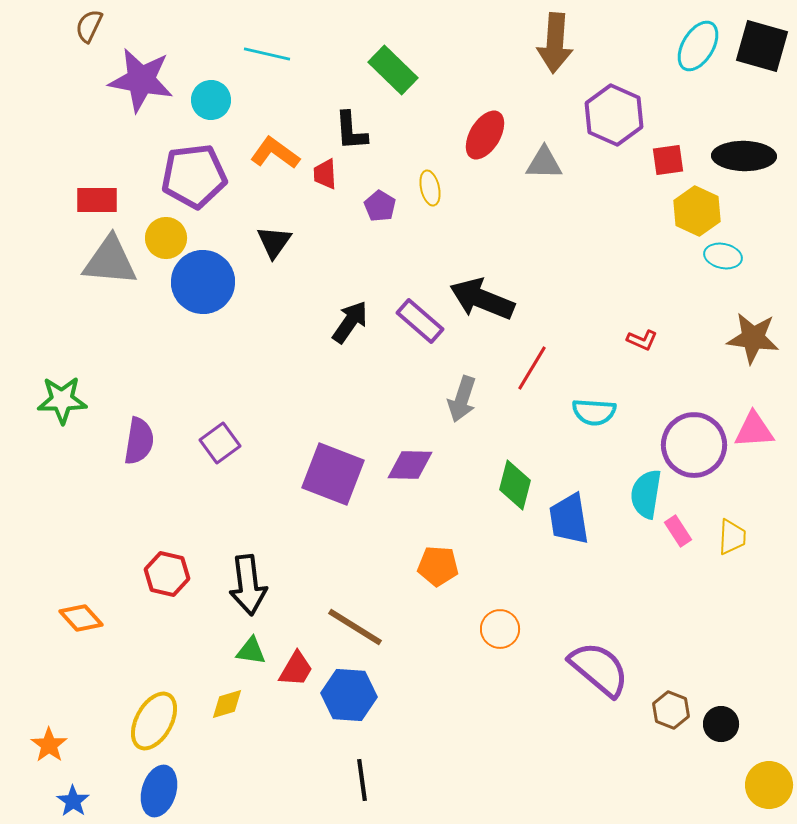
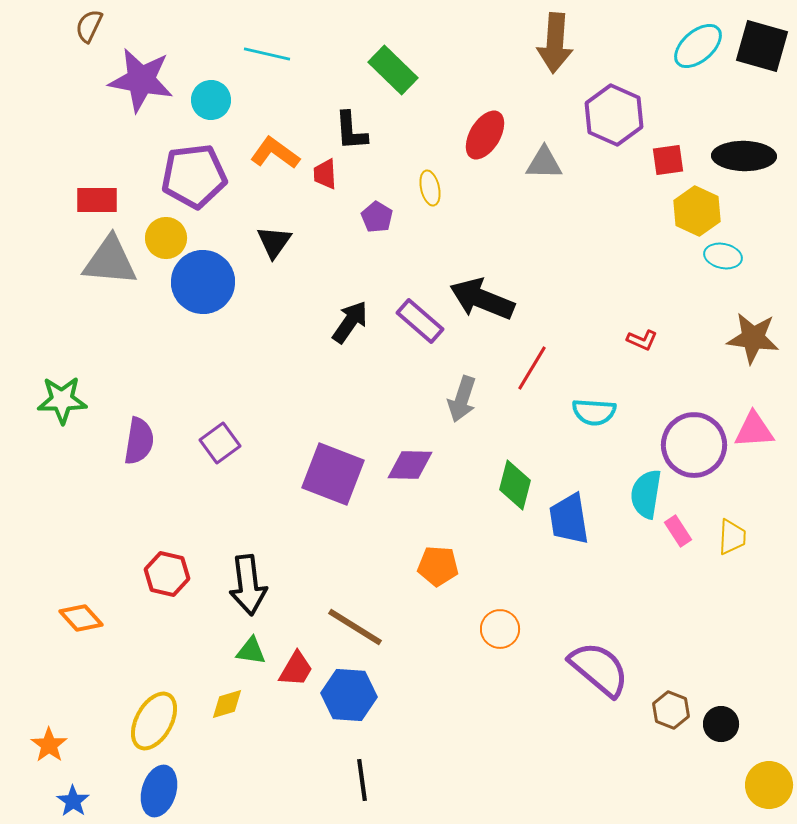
cyan ellipse at (698, 46): rotated 18 degrees clockwise
purple pentagon at (380, 206): moved 3 px left, 11 px down
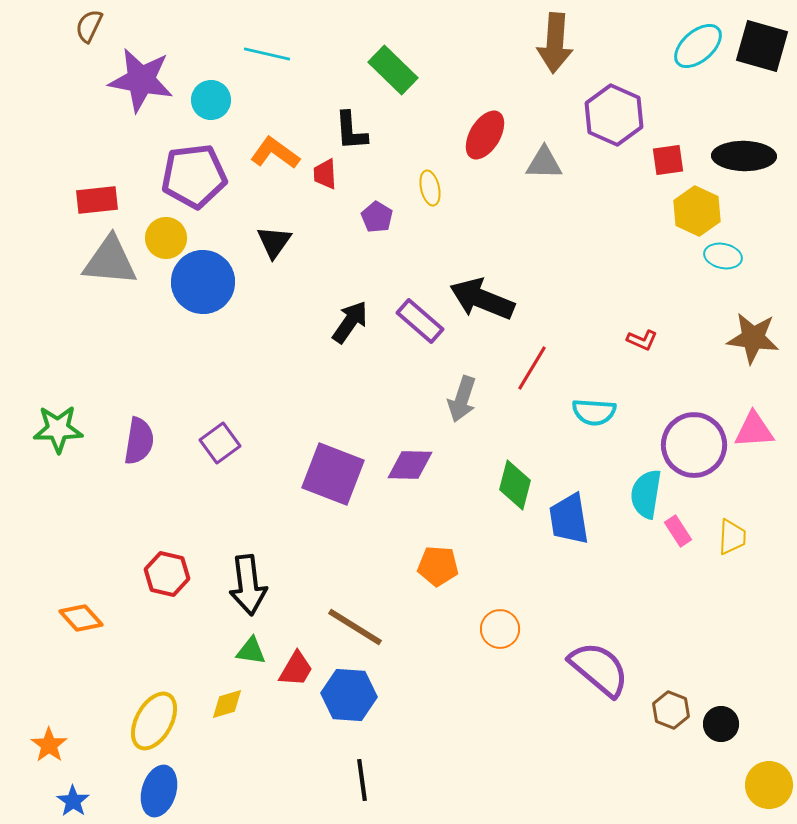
red rectangle at (97, 200): rotated 6 degrees counterclockwise
green star at (62, 400): moved 4 px left, 29 px down
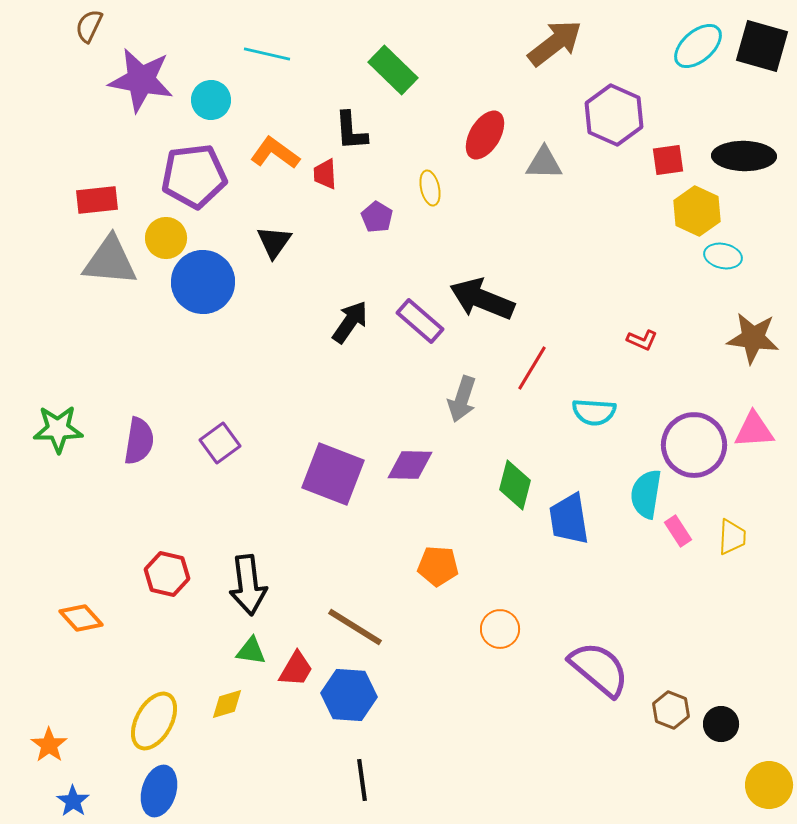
brown arrow at (555, 43): rotated 132 degrees counterclockwise
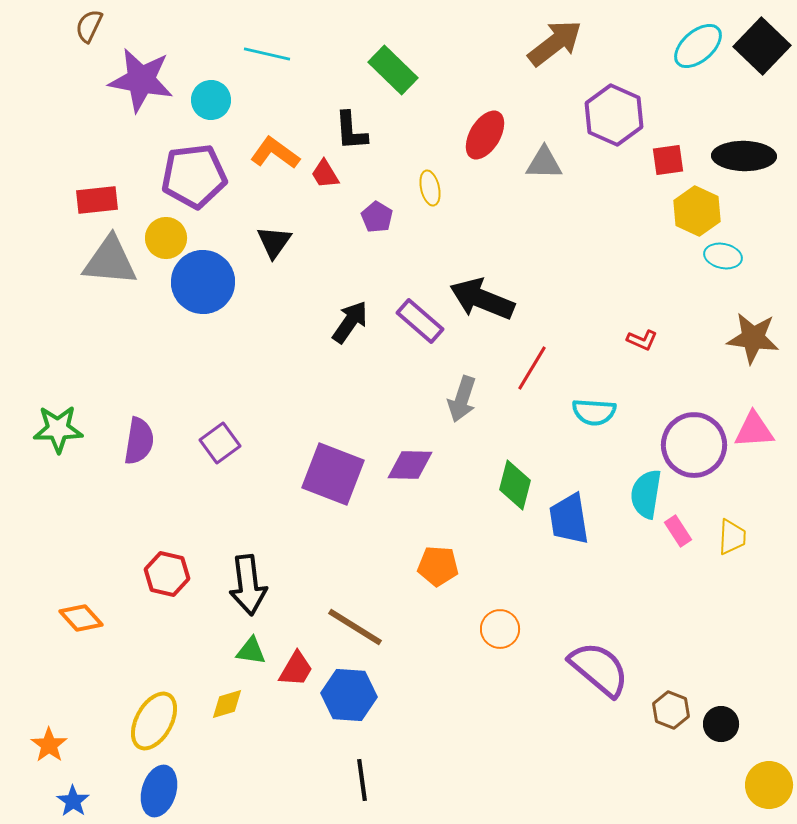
black square at (762, 46): rotated 28 degrees clockwise
red trapezoid at (325, 174): rotated 28 degrees counterclockwise
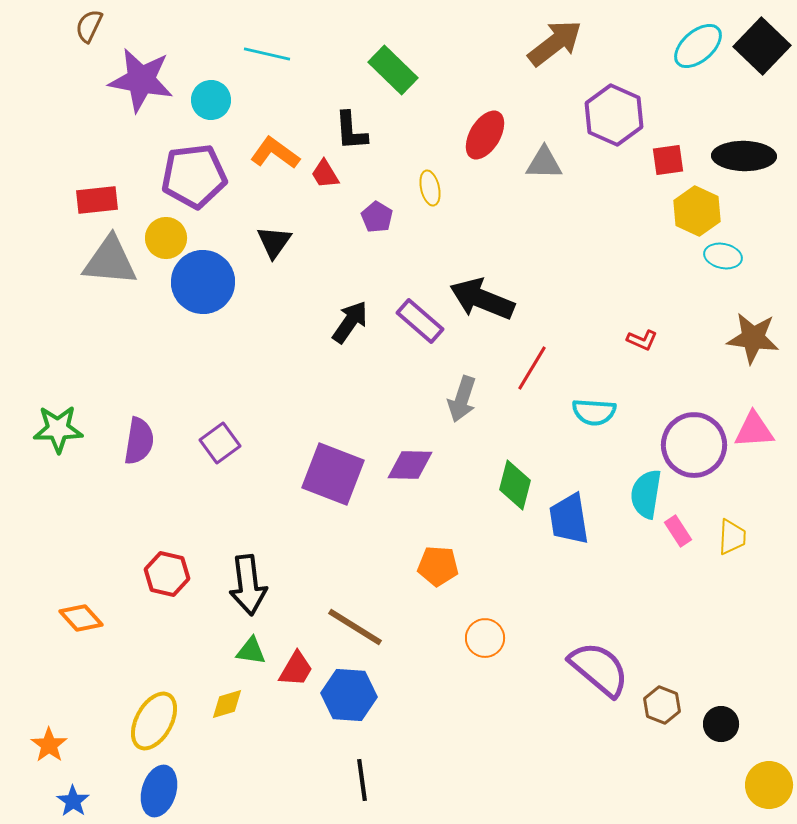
orange circle at (500, 629): moved 15 px left, 9 px down
brown hexagon at (671, 710): moved 9 px left, 5 px up
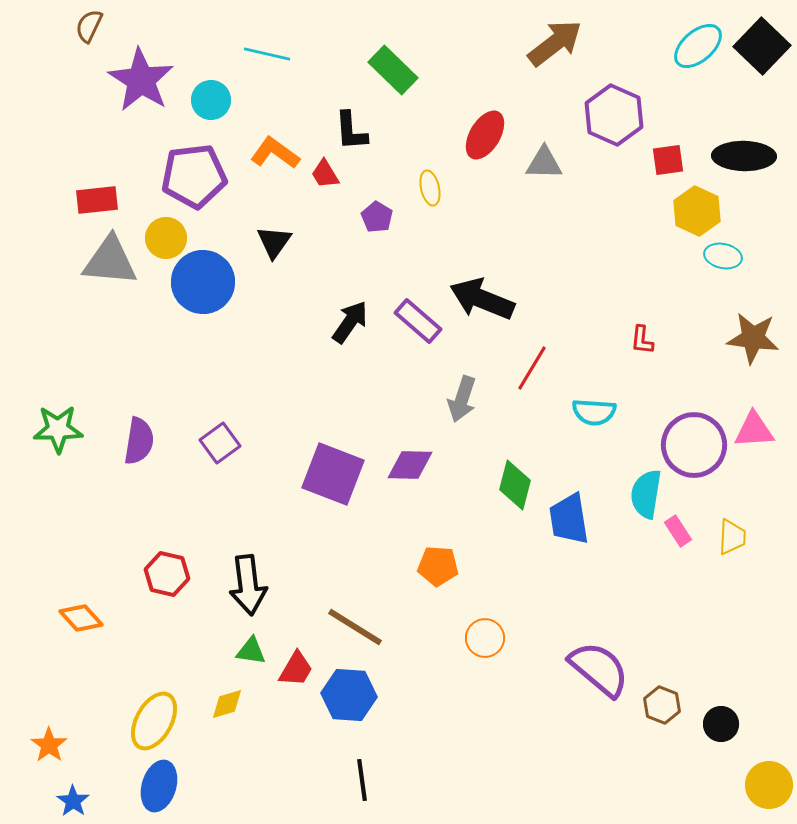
purple star at (141, 80): rotated 22 degrees clockwise
purple rectangle at (420, 321): moved 2 px left
red L-shape at (642, 340): rotated 72 degrees clockwise
blue ellipse at (159, 791): moved 5 px up
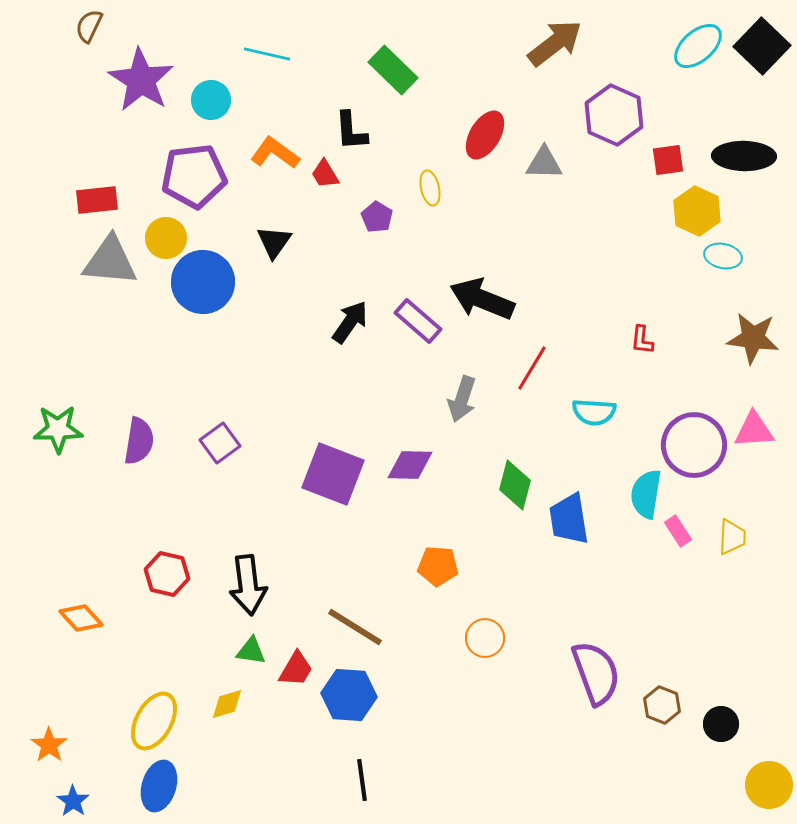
purple semicircle at (599, 669): moved 3 px left, 4 px down; rotated 30 degrees clockwise
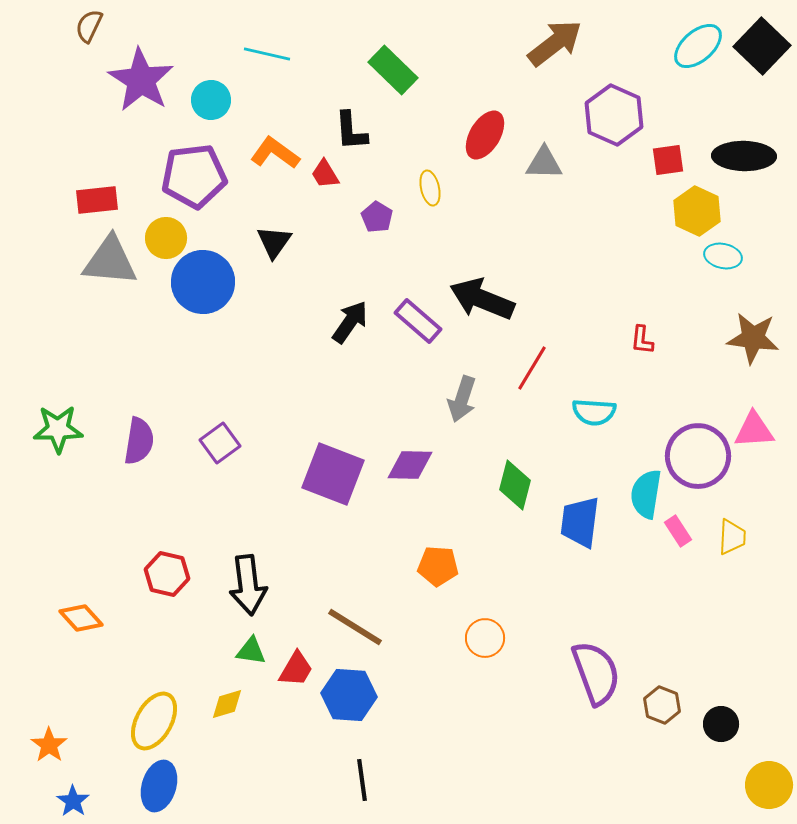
purple circle at (694, 445): moved 4 px right, 11 px down
blue trapezoid at (569, 519): moved 11 px right, 3 px down; rotated 16 degrees clockwise
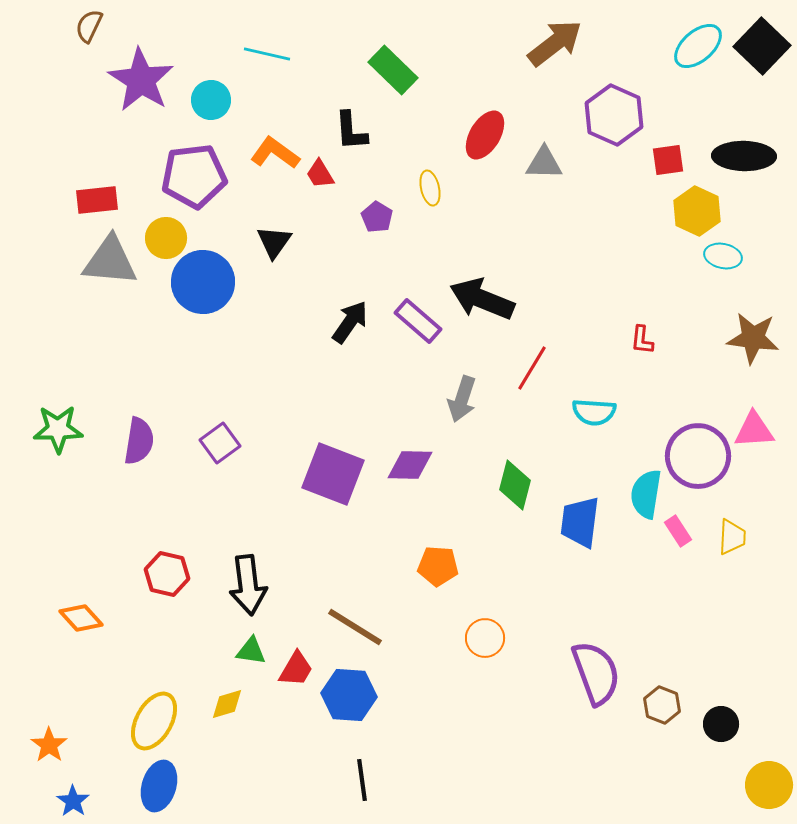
red trapezoid at (325, 174): moved 5 px left
